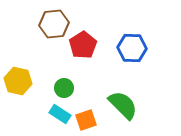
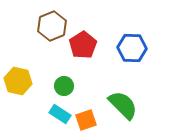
brown hexagon: moved 2 px left, 2 px down; rotated 16 degrees counterclockwise
green circle: moved 2 px up
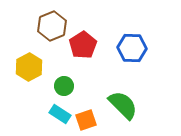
yellow hexagon: moved 11 px right, 14 px up; rotated 20 degrees clockwise
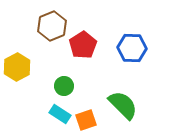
yellow hexagon: moved 12 px left
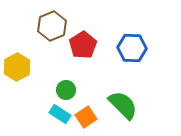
green circle: moved 2 px right, 4 px down
orange square: moved 3 px up; rotated 15 degrees counterclockwise
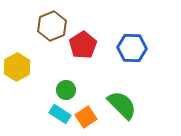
green semicircle: moved 1 px left
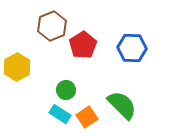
orange square: moved 1 px right
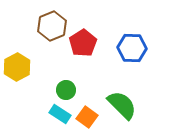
red pentagon: moved 2 px up
orange square: rotated 20 degrees counterclockwise
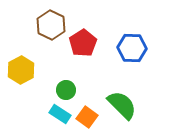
brown hexagon: moved 1 px left, 1 px up; rotated 12 degrees counterclockwise
yellow hexagon: moved 4 px right, 3 px down
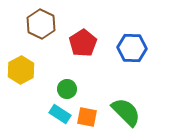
brown hexagon: moved 10 px left, 1 px up
green circle: moved 1 px right, 1 px up
green semicircle: moved 4 px right, 7 px down
orange square: rotated 25 degrees counterclockwise
